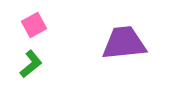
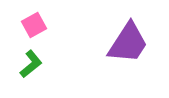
purple trapezoid: moved 4 px right; rotated 129 degrees clockwise
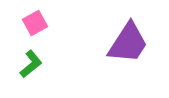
pink square: moved 1 px right, 2 px up
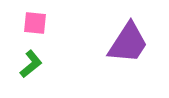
pink square: rotated 35 degrees clockwise
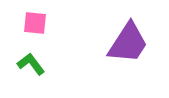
green L-shape: rotated 88 degrees counterclockwise
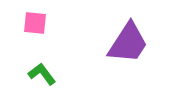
green L-shape: moved 11 px right, 10 px down
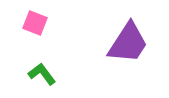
pink square: rotated 15 degrees clockwise
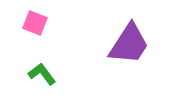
purple trapezoid: moved 1 px right, 1 px down
